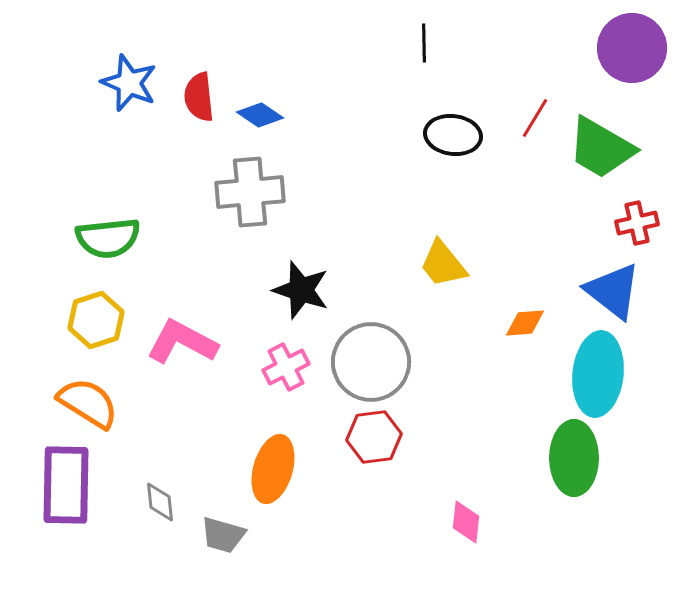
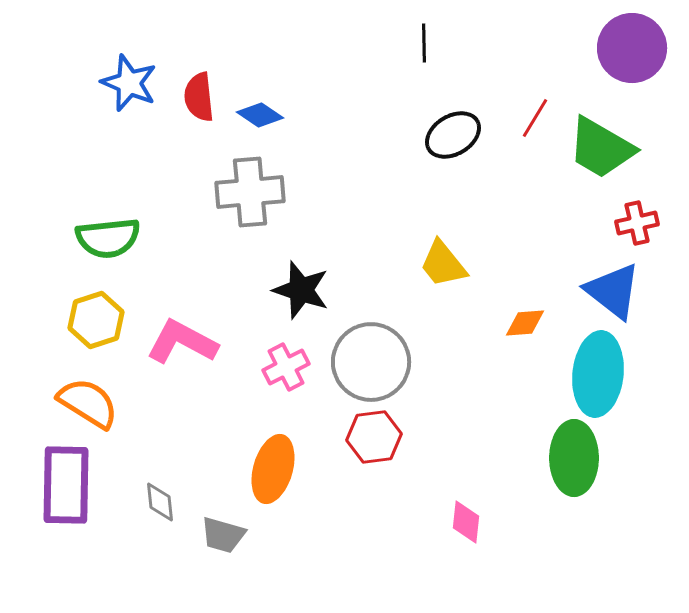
black ellipse: rotated 38 degrees counterclockwise
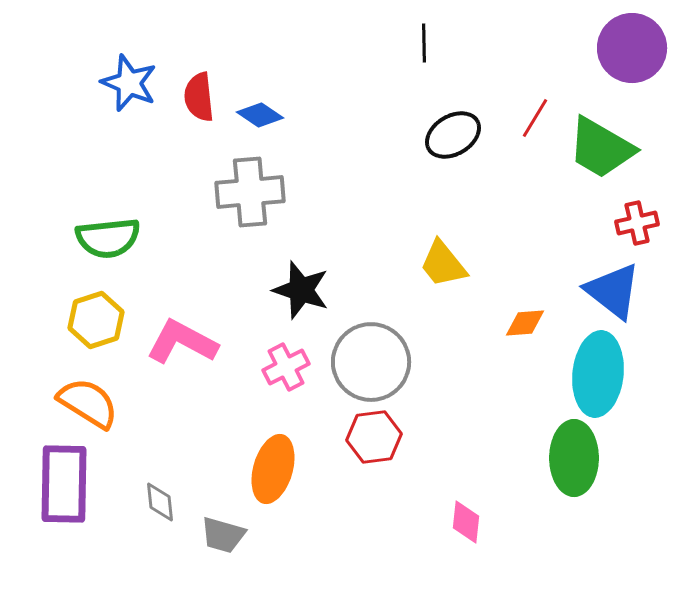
purple rectangle: moved 2 px left, 1 px up
